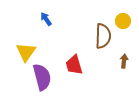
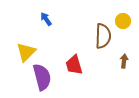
yellow triangle: rotated 10 degrees clockwise
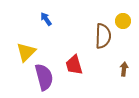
brown arrow: moved 8 px down
purple semicircle: moved 2 px right
